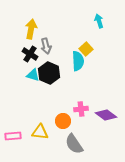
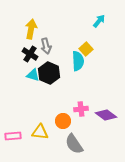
cyan arrow: rotated 56 degrees clockwise
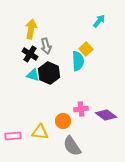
gray semicircle: moved 2 px left, 2 px down
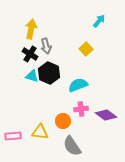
cyan semicircle: moved 24 px down; rotated 108 degrees counterclockwise
cyan triangle: moved 1 px left, 1 px down
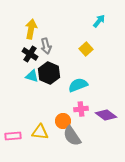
gray semicircle: moved 10 px up
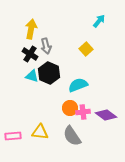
pink cross: moved 2 px right, 3 px down
orange circle: moved 7 px right, 13 px up
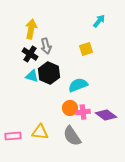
yellow square: rotated 24 degrees clockwise
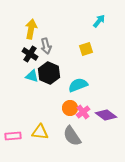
pink cross: rotated 32 degrees counterclockwise
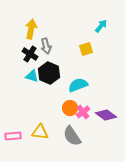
cyan arrow: moved 2 px right, 5 px down
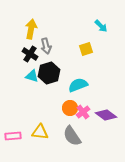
cyan arrow: rotated 96 degrees clockwise
black hexagon: rotated 20 degrees clockwise
